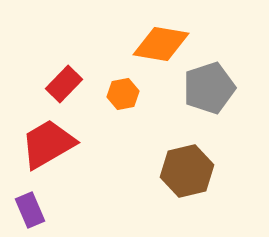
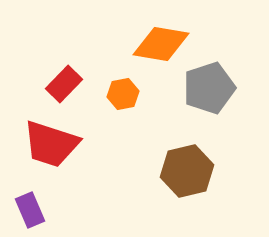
red trapezoid: moved 3 px right; rotated 132 degrees counterclockwise
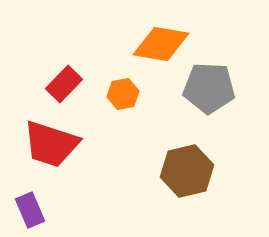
gray pentagon: rotated 21 degrees clockwise
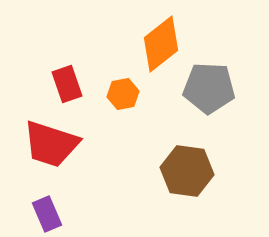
orange diamond: rotated 48 degrees counterclockwise
red rectangle: moved 3 px right; rotated 63 degrees counterclockwise
brown hexagon: rotated 21 degrees clockwise
purple rectangle: moved 17 px right, 4 px down
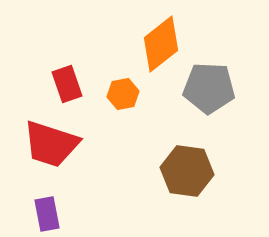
purple rectangle: rotated 12 degrees clockwise
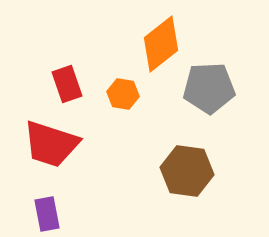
gray pentagon: rotated 6 degrees counterclockwise
orange hexagon: rotated 20 degrees clockwise
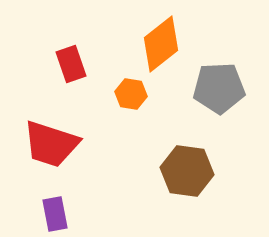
red rectangle: moved 4 px right, 20 px up
gray pentagon: moved 10 px right
orange hexagon: moved 8 px right
purple rectangle: moved 8 px right
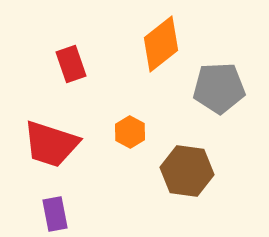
orange hexagon: moved 1 px left, 38 px down; rotated 20 degrees clockwise
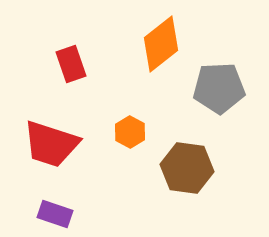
brown hexagon: moved 3 px up
purple rectangle: rotated 60 degrees counterclockwise
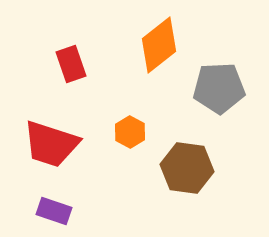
orange diamond: moved 2 px left, 1 px down
purple rectangle: moved 1 px left, 3 px up
